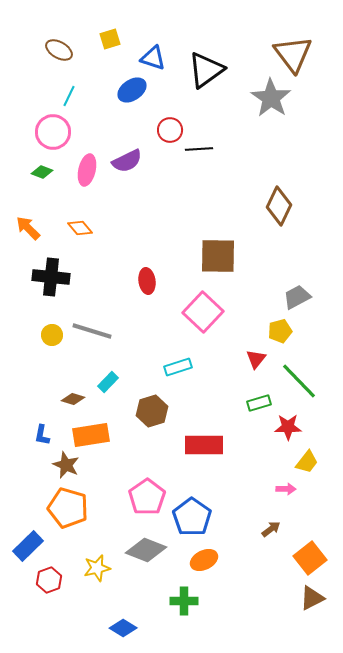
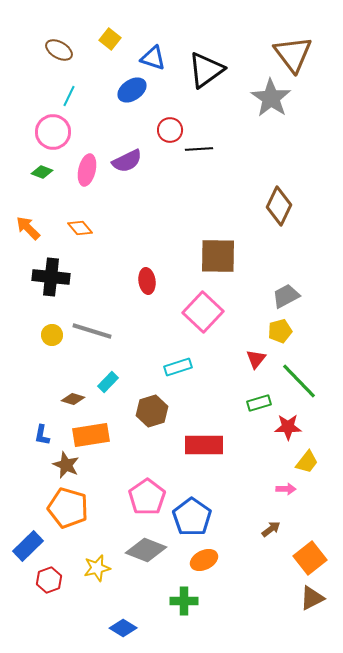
yellow square at (110, 39): rotated 35 degrees counterclockwise
gray trapezoid at (297, 297): moved 11 px left, 1 px up
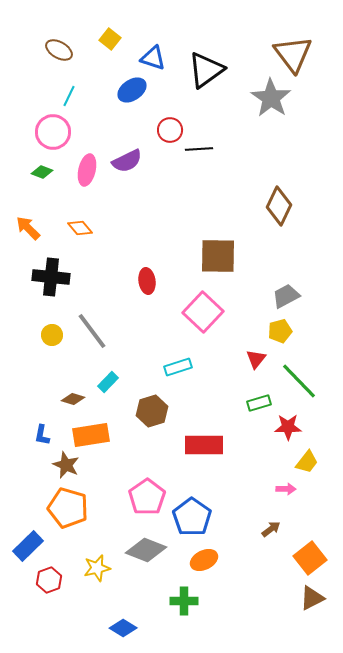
gray line at (92, 331): rotated 36 degrees clockwise
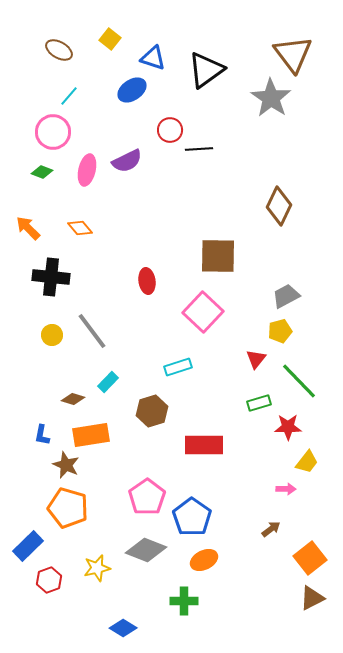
cyan line at (69, 96): rotated 15 degrees clockwise
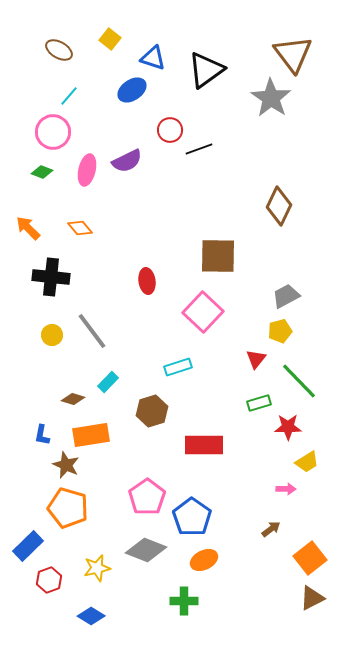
black line at (199, 149): rotated 16 degrees counterclockwise
yellow trapezoid at (307, 462): rotated 20 degrees clockwise
blue diamond at (123, 628): moved 32 px left, 12 px up
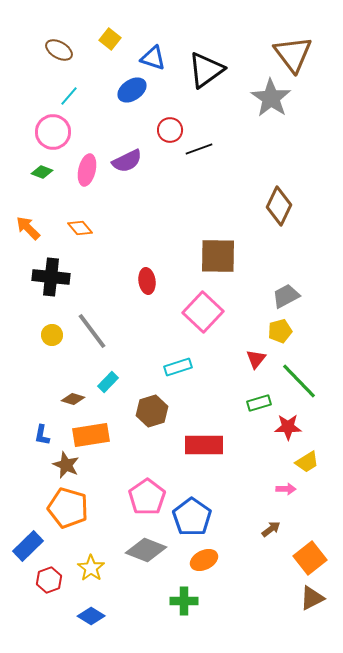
yellow star at (97, 568): moved 6 px left; rotated 24 degrees counterclockwise
